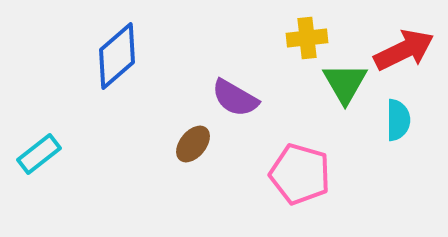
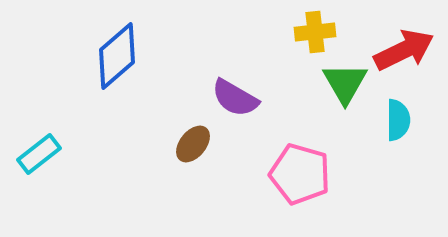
yellow cross: moved 8 px right, 6 px up
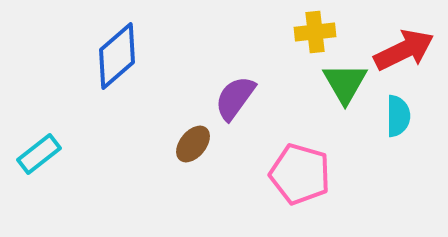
purple semicircle: rotated 96 degrees clockwise
cyan semicircle: moved 4 px up
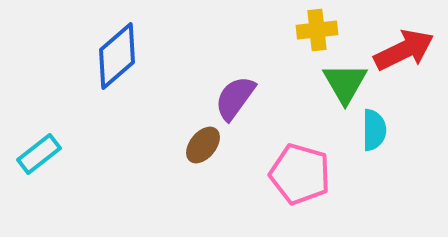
yellow cross: moved 2 px right, 2 px up
cyan semicircle: moved 24 px left, 14 px down
brown ellipse: moved 10 px right, 1 px down
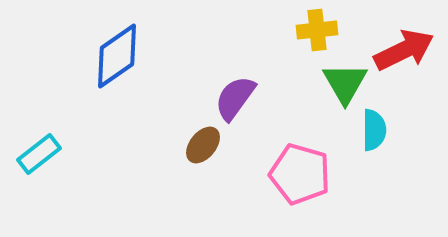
blue diamond: rotated 6 degrees clockwise
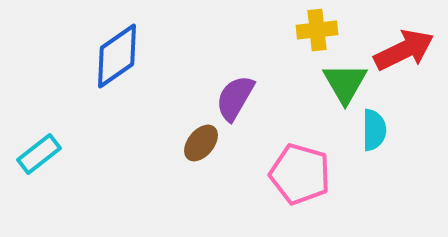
purple semicircle: rotated 6 degrees counterclockwise
brown ellipse: moved 2 px left, 2 px up
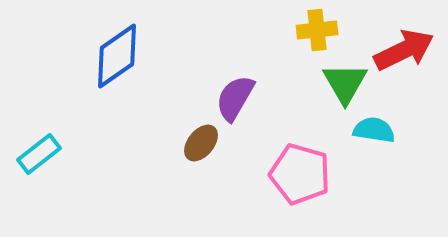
cyan semicircle: rotated 81 degrees counterclockwise
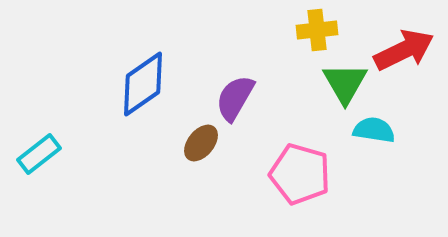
blue diamond: moved 26 px right, 28 px down
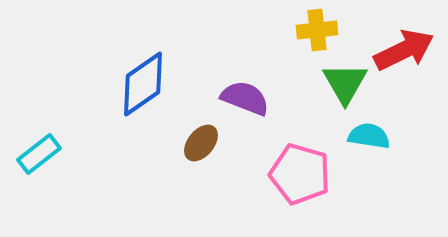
purple semicircle: moved 10 px right; rotated 81 degrees clockwise
cyan semicircle: moved 5 px left, 6 px down
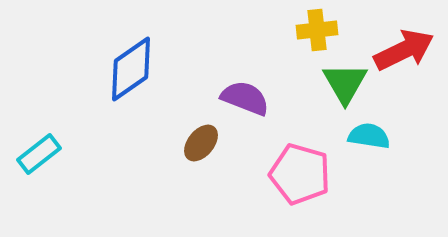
blue diamond: moved 12 px left, 15 px up
